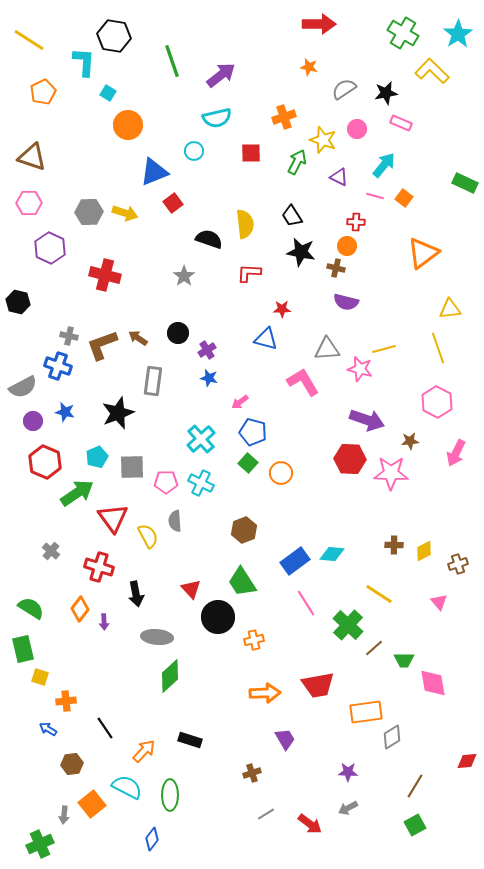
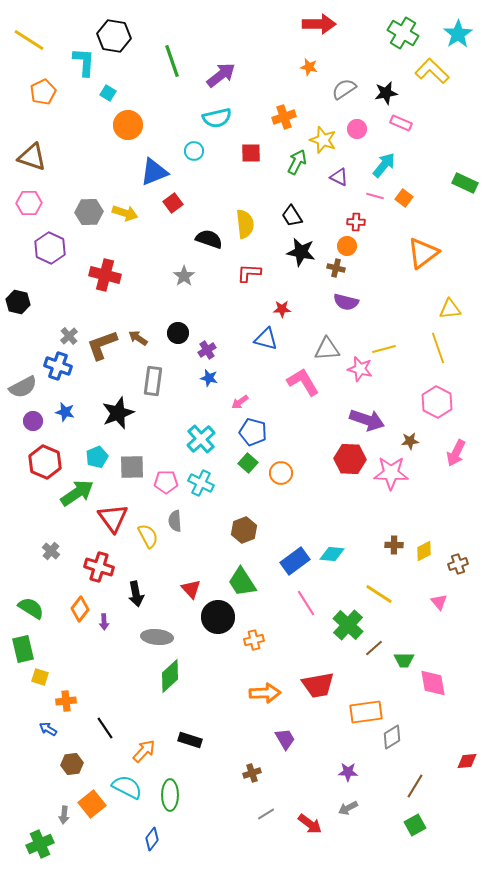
gray cross at (69, 336): rotated 36 degrees clockwise
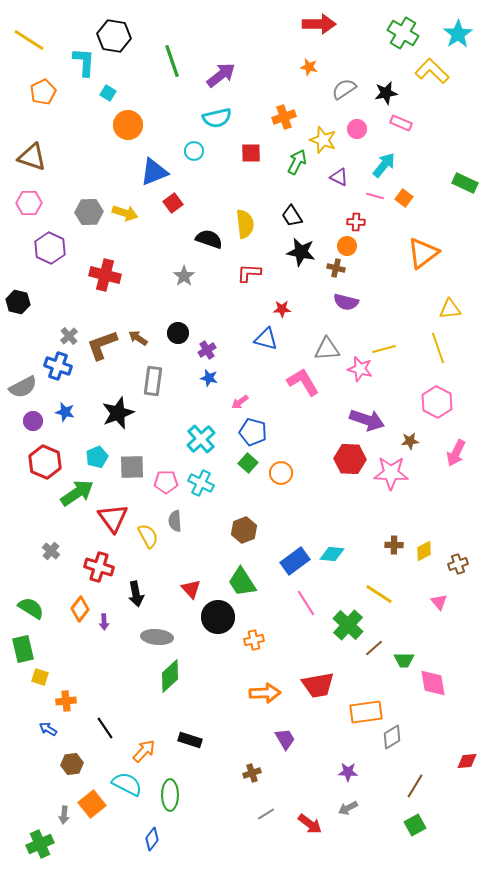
cyan semicircle at (127, 787): moved 3 px up
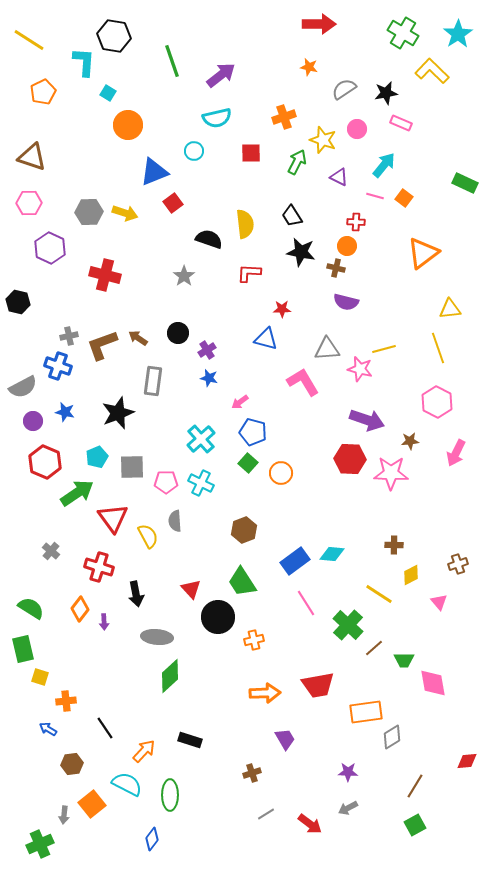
gray cross at (69, 336): rotated 30 degrees clockwise
yellow diamond at (424, 551): moved 13 px left, 24 px down
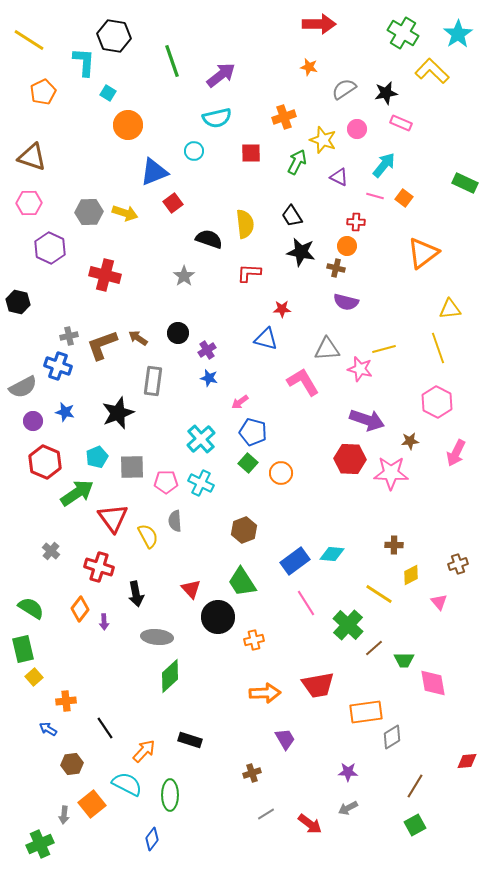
yellow square at (40, 677): moved 6 px left; rotated 30 degrees clockwise
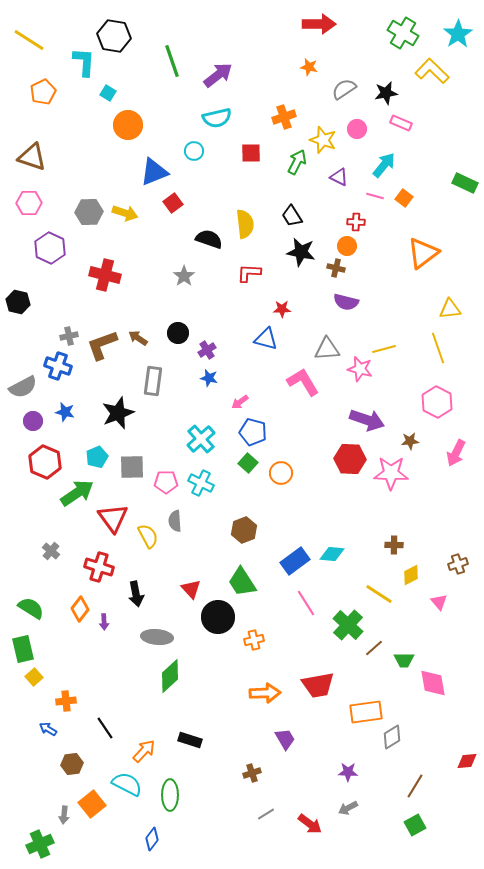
purple arrow at (221, 75): moved 3 px left
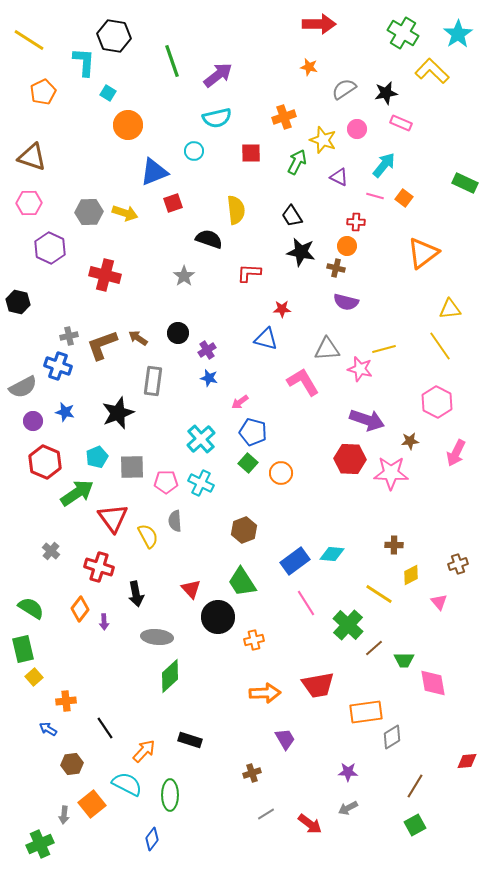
red square at (173, 203): rotated 18 degrees clockwise
yellow semicircle at (245, 224): moved 9 px left, 14 px up
yellow line at (438, 348): moved 2 px right, 2 px up; rotated 16 degrees counterclockwise
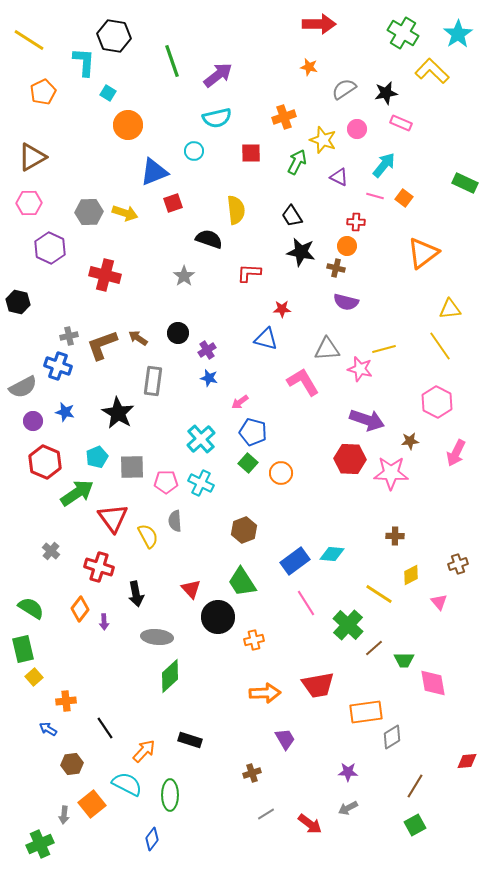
brown triangle at (32, 157): rotated 48 degrees counterclockwise
black star at (118, 413): rotated 20 degrees counterclockwise
brown cross at (394, 545): moved 1 px right, 9 px up
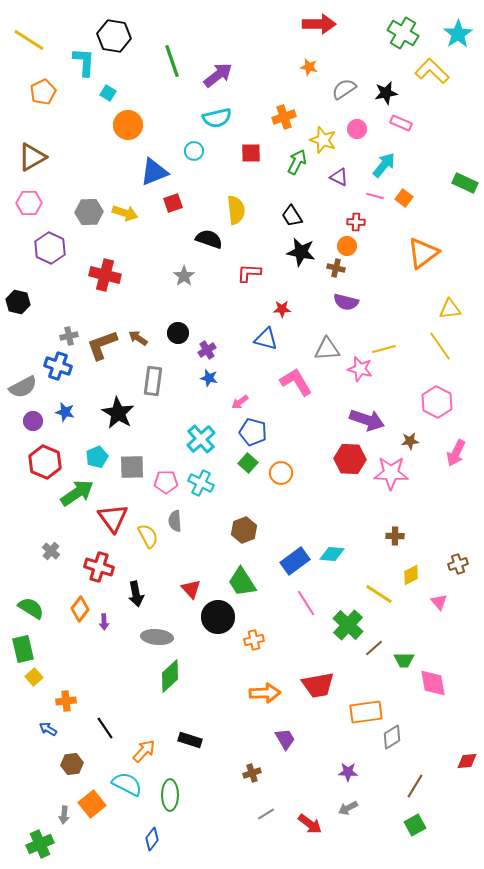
pink L-shape at (303, 382): moved 7 px left
